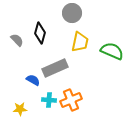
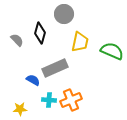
gray circle: moved 8 px left, 1 px down
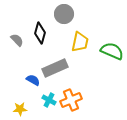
cyan cross: rotated 24 degrees clockwise
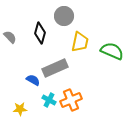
gray circle: moved 2 px down
gray semicircle: moved 7 px left, 3 px up
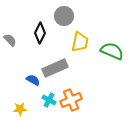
black diamond: rotated 10 degrees clockwise
gray semicircle: moved 3 px down
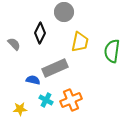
gray circle: moved 4 px up
gray semicircle: moved 4 px right, 4 px down
green semicircle: rotated 105 degrees counterclockwise
blue semicircle: rotated 16 degrees counterclockwise
cyan cross: moved 3 px left
